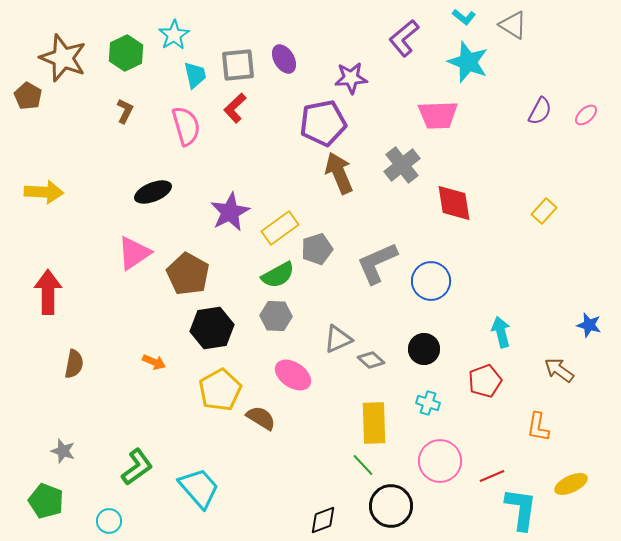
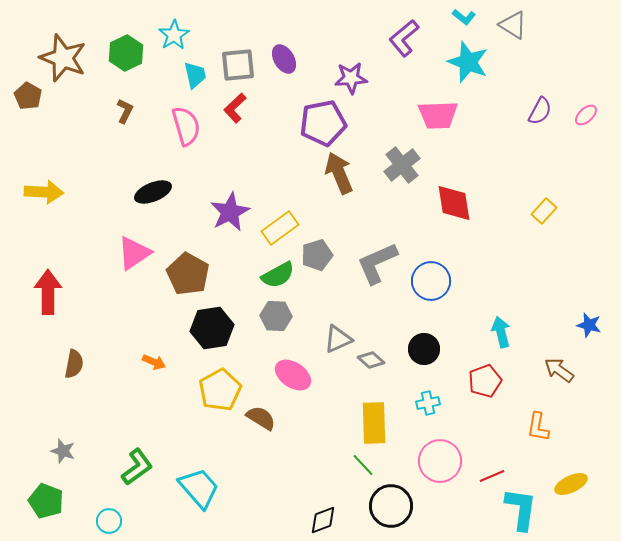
gray pentagon at (317, 249): moved 6 px down
cyan cross at (428, 403): rotated 30 degrees counterclockwise
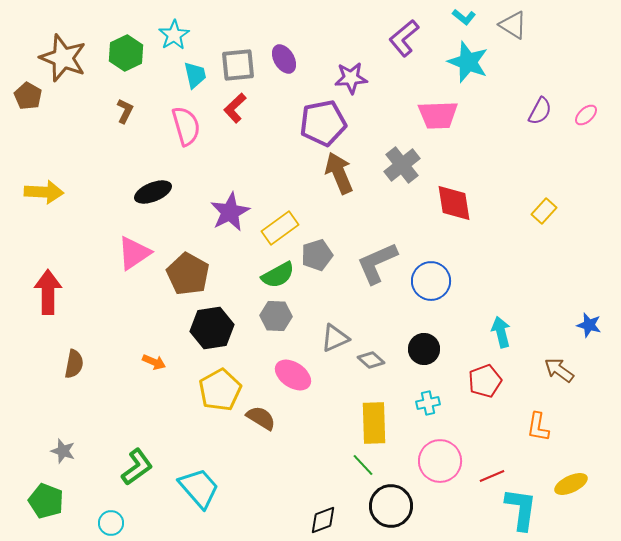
gray triangle at (338, 339): moved 3 px left, 1 px up
cyan circle at (109, 521): moved 2 px right, 2 px down
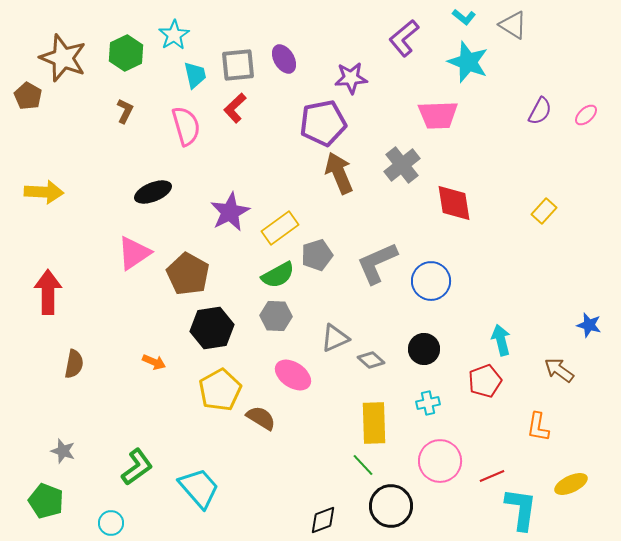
cyan arrow at (501, 332): moved 8 px down
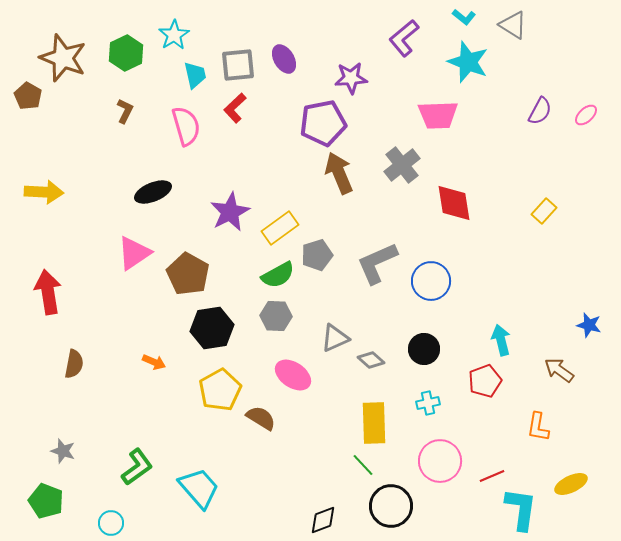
red arrow at (48, 292): rotated 9 degrees counterclockwise
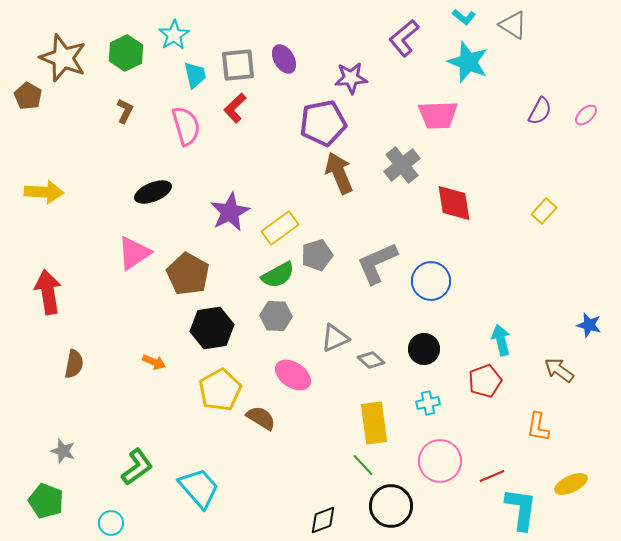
yellow rectangle at (374, 423): rotated 6 degrees counterclockwise
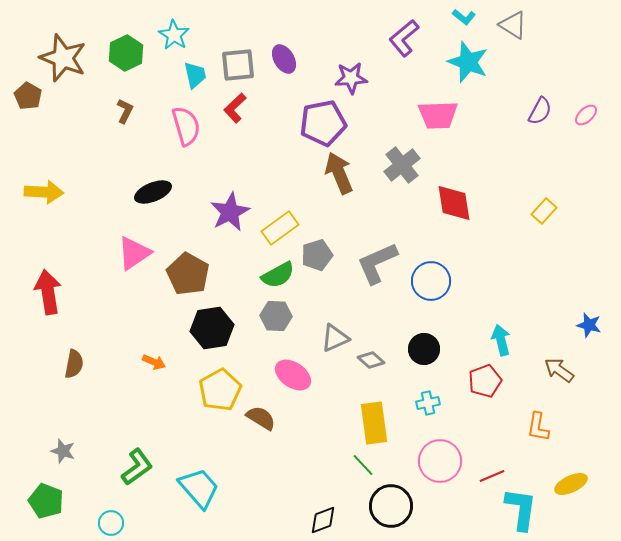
cyan star at (174, 35): rotated 8 degrees counterclockwise
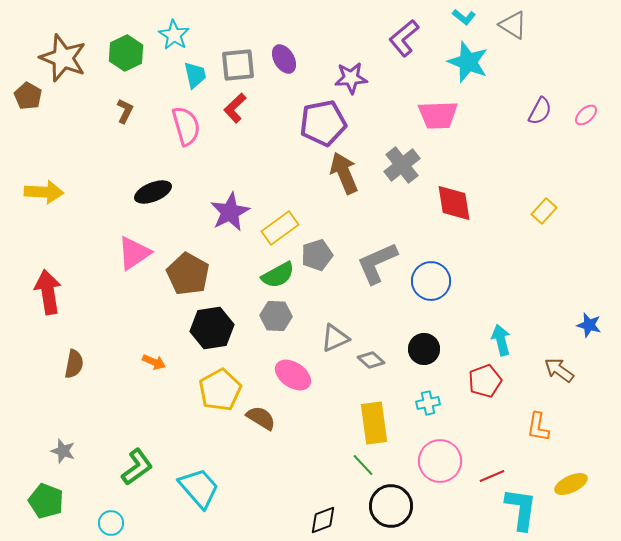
brown arrow at (339, 173): moved 5 px right
